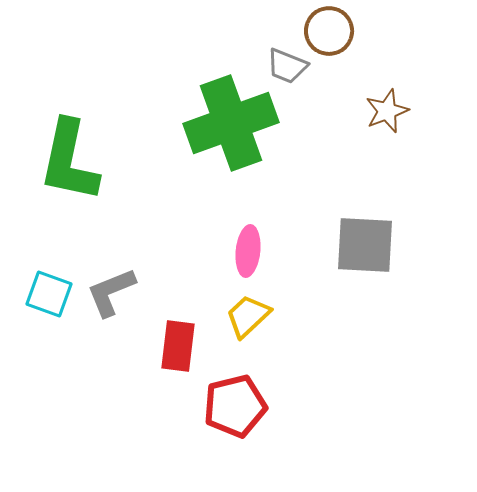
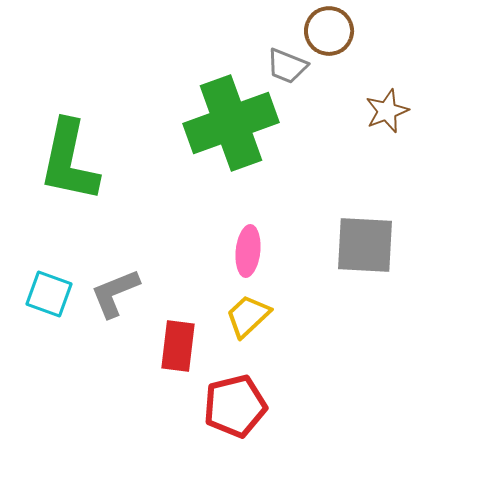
gray L-shape: moved 4 px right, 1 px down
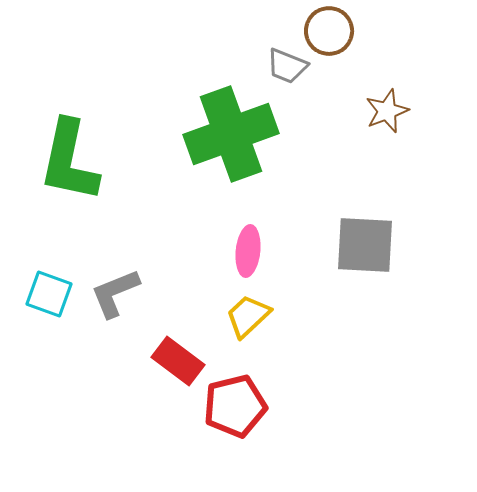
green cross: moved 11 px down
red rectangle: moved 15 px down; rotated 60 degrees counterclockwise
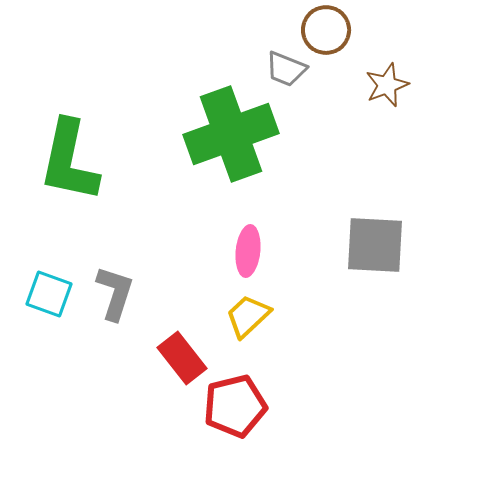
brown circle: moved 3 px left, 1 px up
gray trapezoid: moved 1 px left, 3 px down
brown star: moved 26 px up
gray square: moved 10 px right
gray L-shape: rotated 130 degrees clockwise
red rectangle: moved 4 px right, 3 px up; rotated 15 degrees clockwise
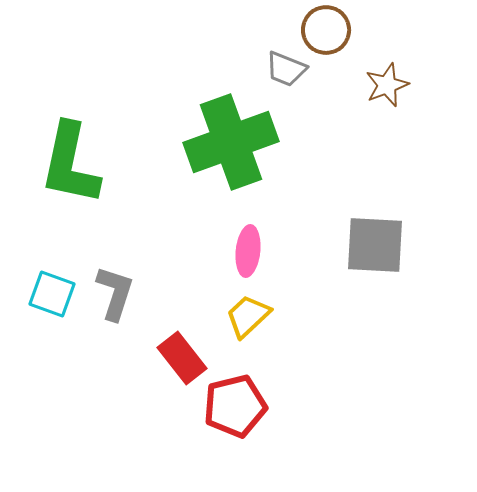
green cross: moved 8 px down
green L-shape: moved 1 px right, 3 px down
cyan square: moved 3 px right
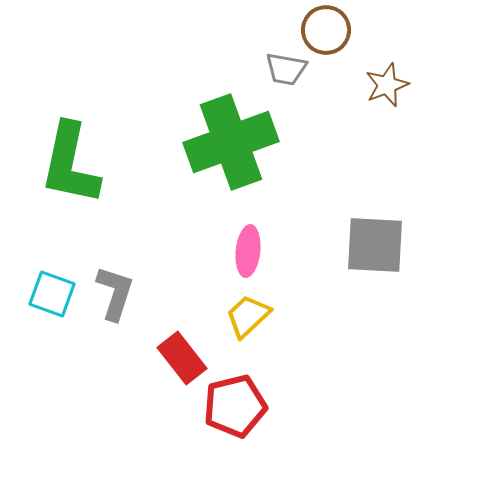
gray trapezoid: rotated 12 degrees counterclockwise
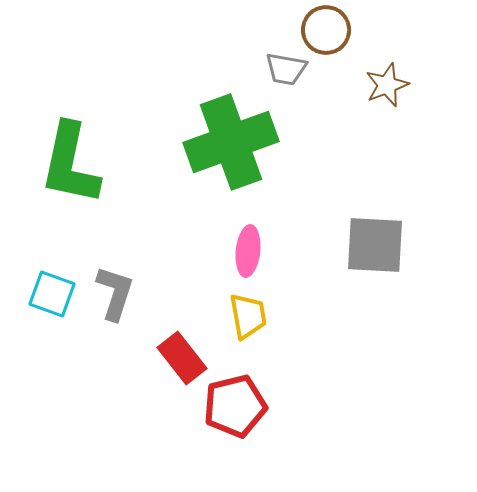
yellow trapezoid: rotated 123 degrees clockwise
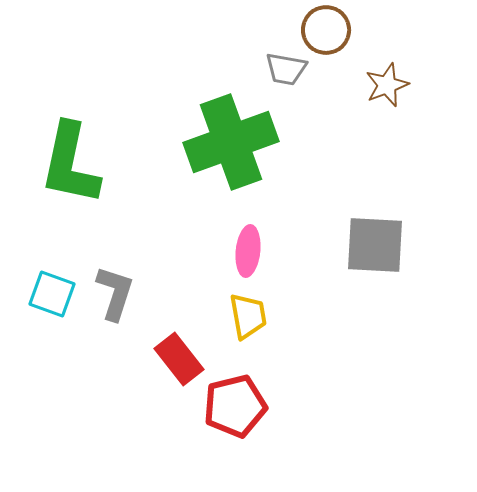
red rectangle: moved 3 px left, 1 px down
